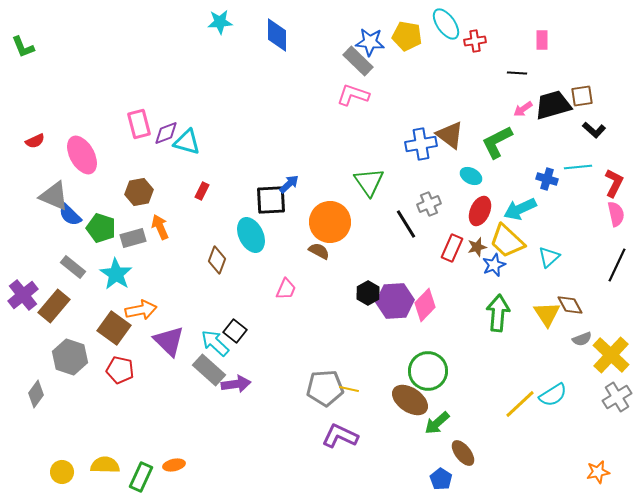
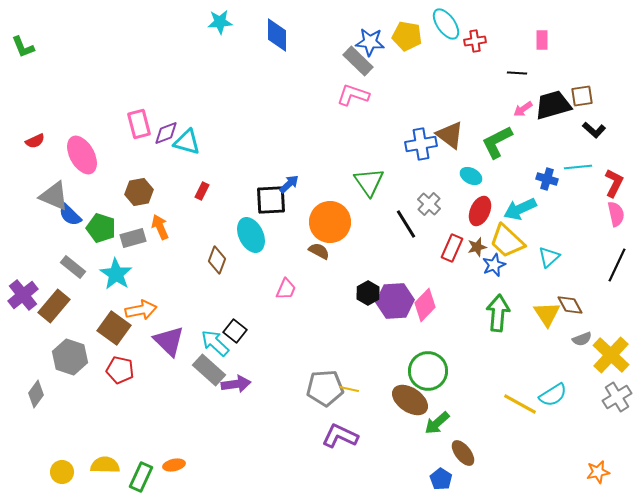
gray cross at (429, 204): rotated 25 degrees counterclockwise
yellow line at (520, 404): rotated 72 degrees clockwise
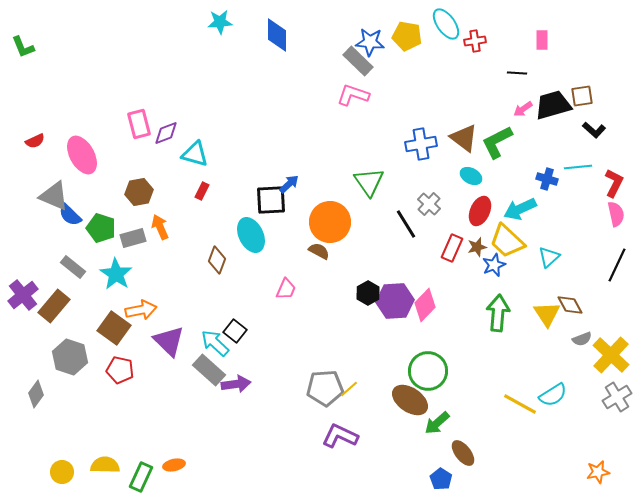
brown triangle at (450, 135): moved 14 px right, 3 px down
cyan triangle at (187, 142): moved 8 px right, 12 px down
yellow line at (349, 389): rotated 54 degrees counterclockwise
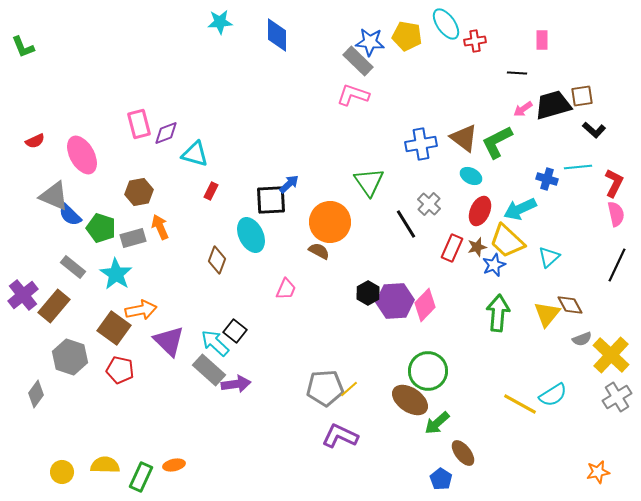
red rectangle at (202, 191): moved 9 px right
yellow triangle at (547, 314): rotated 12 degrees clockwise
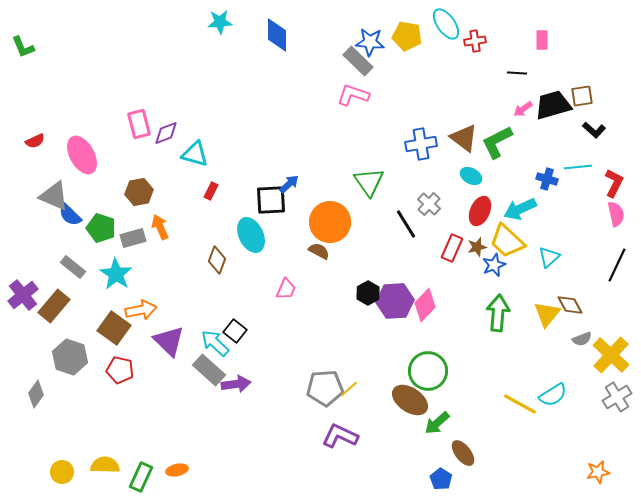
orange ellipse at (174, 465): moved 3 px right, 5 px down
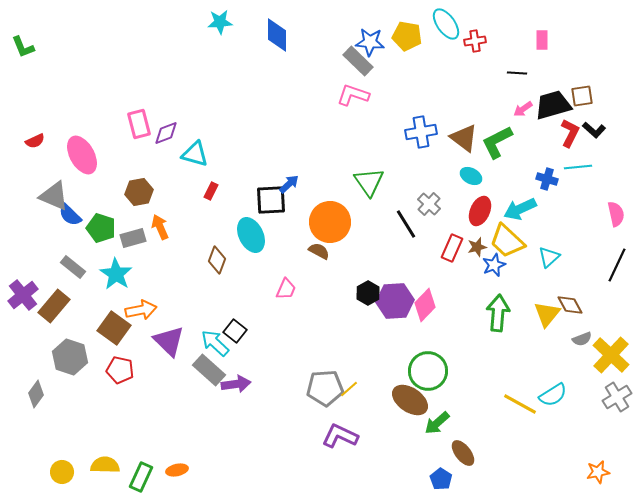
blue cross at (421, 144): moved 12 px up
red L-shape at (614, 183): moved 44 px left, 50 px up
